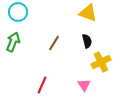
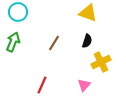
black semicircle: rotated 32 degrees clockwise
pink triangle: rotated 16 degrees clockwise
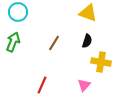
yellow cross: rotated 36 degrees clockwise
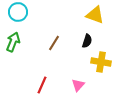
yellow triangle: moved 7 px right, 2 px down
pink triangle: moved 6 px left
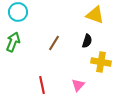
red line: rotated 36 degrees counterclockwise
